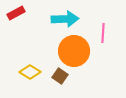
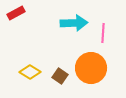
cyan arrow: moved 9 px right, 4 px down
orange circle: moved 17 px right, 17 px down
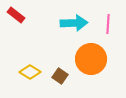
red rectangle: moved 2 px down; rotated 66 degrees clockwise
pink line: moved 5 px right, 9 px up
orange circle: moved 9 px up
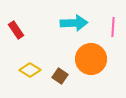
red rectangle: moved 15 px down; rotated 18 degrees clockwise
pink line: moved 5 px right, 3 px down
yellow diamond: moved 2 px up
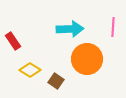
cyan arrow: moved 4 px left, 6 px down
red rectangle: moved 3 px left, 11 px down
orange circle: moved 4 px left
brown square: moved 4 px left, 5 px down
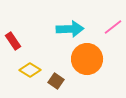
pink line: rotated 48 degrees clockwise
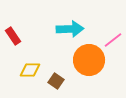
pink line: moved 13 px down
red rectangle: moved 5 px up
orange circle: moved 2 px right, 1 px down
yellow diamond: rotated 30 degrees counterclockwise
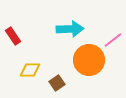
brown square: moved 1 px right, 2 px down; rotated 21 degrees clockwise
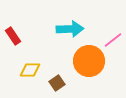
orange circle: moved 1 px down
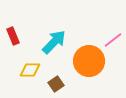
cyan arrow: moved 16 px left, 13 px down; rotated 44 degrees counterclockwise
red rectangle: rotated 12 degrees clockwise
brown square: moved 1 px left, 1 px down
